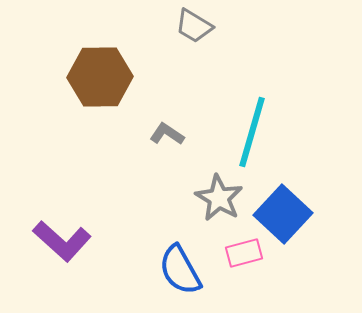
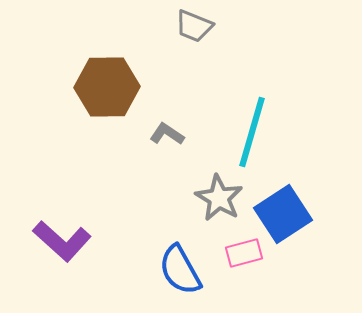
gray trapezoid: rotated 9 degrees counterclockwise
brown hexagon: moved 7 px right, 10 px down
blue square: rotated 14 degrees clockwise
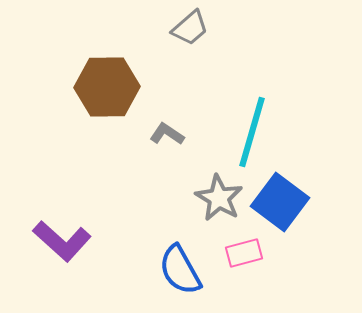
gray trapezoid: moved 4 px left, 2 px down; rotated 63 degrees counterclockwise
blue square: moved 3 px left, 12 px up; rotated 20 degrees counterclockwise
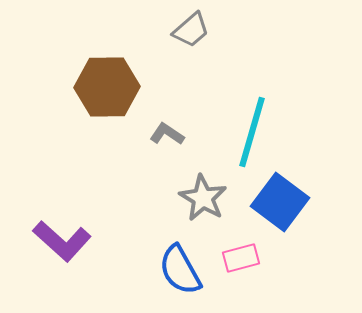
gray trapezoid: moved 1 px right, 2 px down
gray star: moved 16 px left
pink rectangle: moved 3 px left, 5 px down
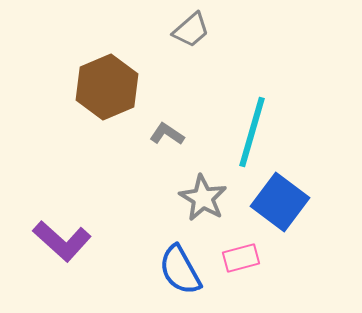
brown hexagon: rotated 22 degrees counterclockwise
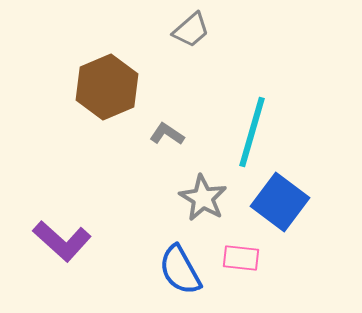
pink rectangle: rotated 21 degrees clockwise
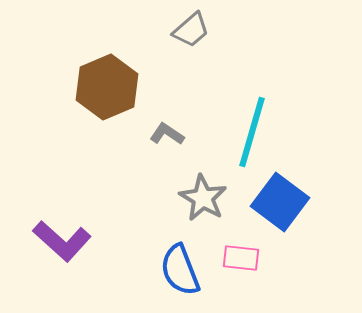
blue semicircle: rotated 8 degrees clockwise
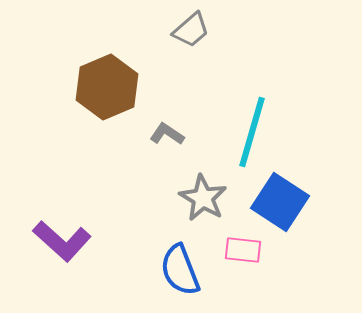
blue square: rotated 4 degrees counterclockwise
pink rectangle: moved 2 px right, 8 px up
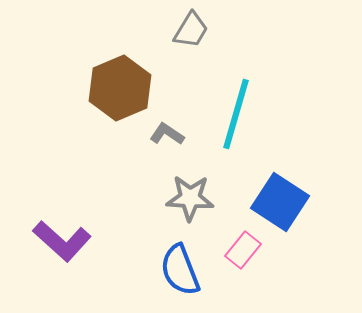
gray trapezoid: rotated 18 degrees counterclockwise
brown hexagon: moved 13 px right, 1 px down
cyan line: moved 16 px left, 18 px up
gray star: moved 13 px left; rotated 27 degrees counterclockwise
pink rectangle: rotated 57 degrees counterclockwise
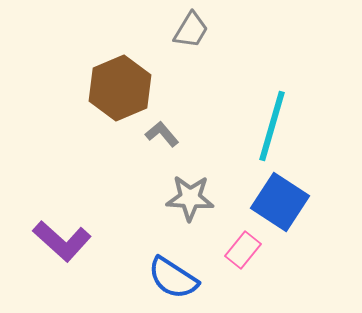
cyan line: moved 36 px right, 12 px down
gray L-shape: moved 5 px left; rotated 16 degrees clockwise
blue semicircle: moved 7 px left, 8 px down; rotated 36 degrees counterclockwise
